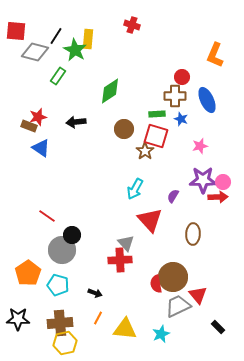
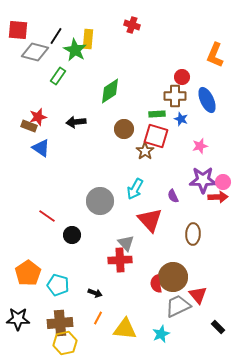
red square at (16, 31): moved 2 px right, 1 px up
purple semicircle at (173, 196): rotated 56 degrees counterclockwise
gray circle at (62, 250): moved 38 px right, 49 px up
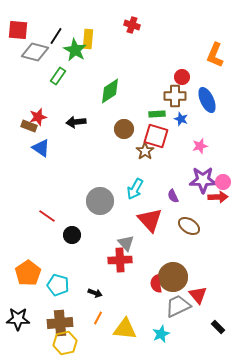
brown ellipse at (193, 234): moved 4 px left, 8 px up; rotated 60 degrees counterclockwise
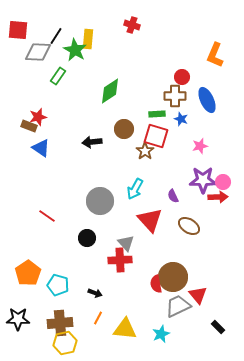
gray diamond at (35, 52): moved 3 px right; rotated 12 degrees counterclockwise
black arrow at (76, 122): moved 16 px right, 20 px down
black circle at (72, 235): moved 15 px right, 3 px down
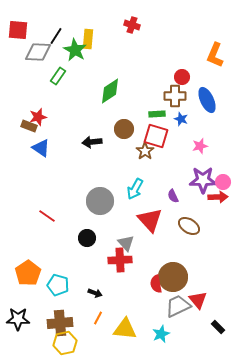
red triangle at (198, 295): moved 5 px down
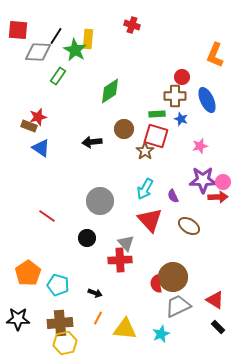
cyan arrow at (135, 189): moved 10 px right
red triangle at (198, 300): moved 17 px right; rotated 18 degrees counterclockwise
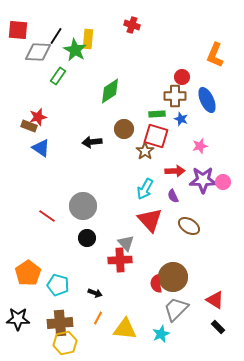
red arrow at (218, 197): moved 43 px left, 26 px up
gray circle at (100, 201): moved 17 px left, 5 px down
gray trapezoid at (178, 306): moved 2 px left, 3 px down; rotated 20 degrees counterclockwise
